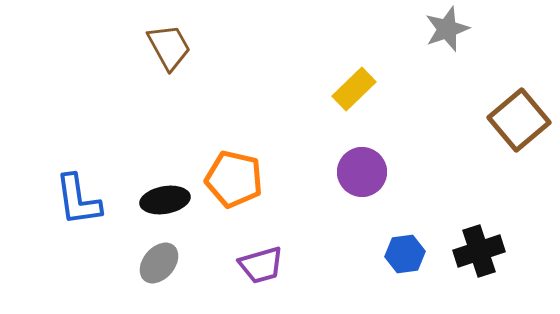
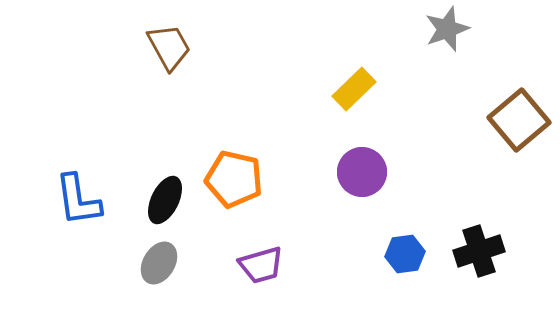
black ellipse: rotated 54 degrees counterclockwise
gray ellipse: rotated 9 degrees counterclockwise
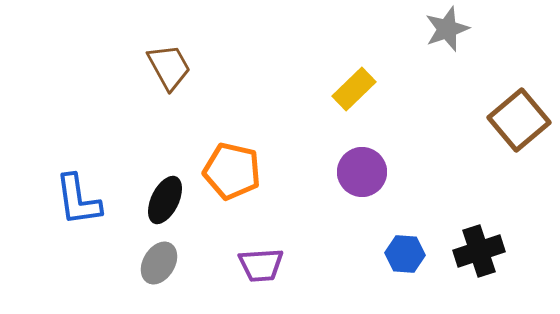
brown trapezoid: moved 20 px down
orange pentagon: moved 2 px left, 8 px up
blue hexagon: rotated 12 degrees clockwise
purple trapezoid: rotated 12 degrees clockwise
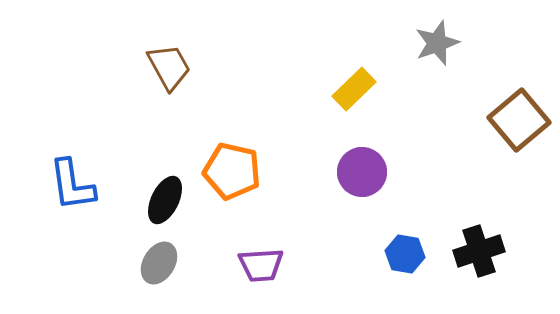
gray star: moved 10 px left, 14 px down
blue L-shape: moved 6 px left, 15 px up
blue hexagon: rotated 6 degrees clockwise
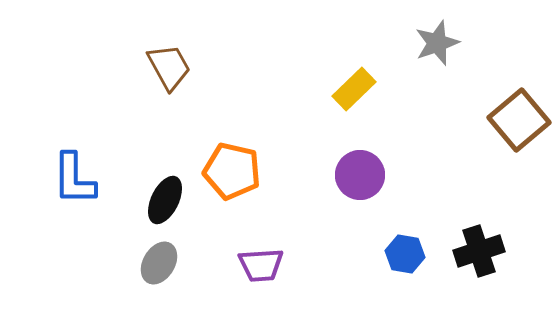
purple circle: moved 2 px left, 3 px down
blue L-shape: moved 2 px right, 6 px up; rotated 8 degrees clockwise
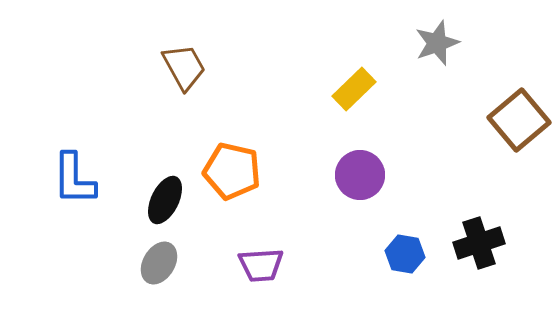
brown trapezoid: moved 15 px right
black cross: moved 8 px up
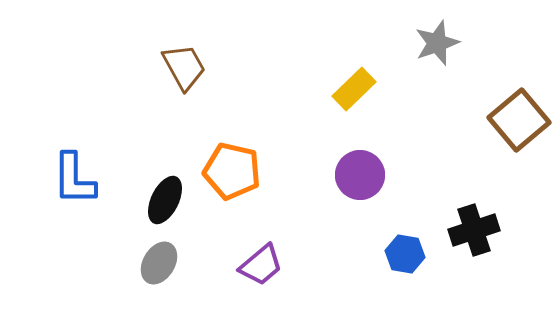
black cross: moved 5 px left, 13 px up
purple trapezoid: rotated 36 degrees counterclockwise
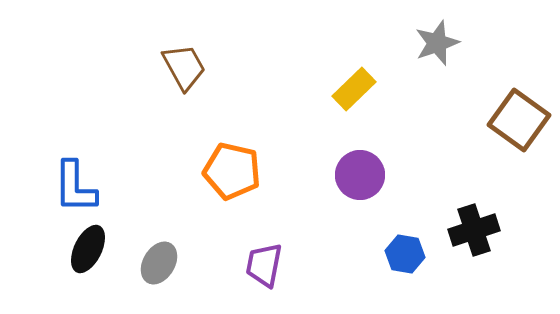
brown square: rotated 14 degrees counterclockwise
blue L-shape: moved 1 px right, 8 px down
black ellipse: moved 77 px left, 49 px down
purple trapezoid: moved 3 px right; rotated 141 degrees clockwise
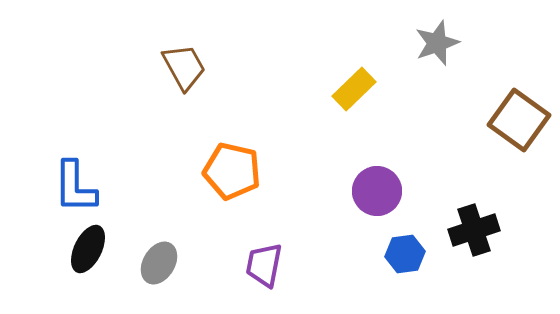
purple circle: moved 17 px right, 16 px down
blue hexagon: rotated 18 degrees counterclockwise
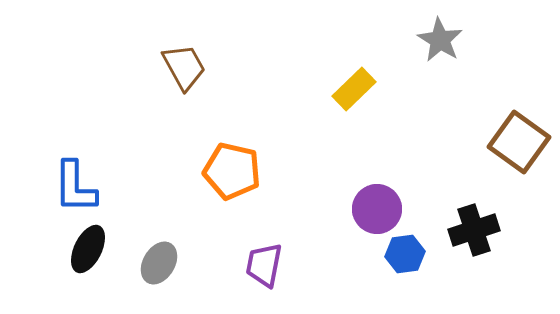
gray star: moved 3 px right, 3 px up; rotated 21 degrees counterclockwise
brown square: moved 22 px down
purple circle: moved 18 px down
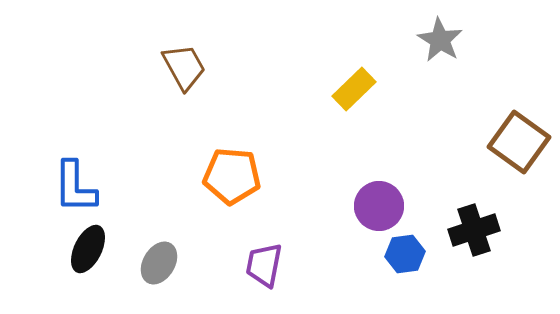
orange pentagon: moved 5 px down; rotated 8 degrees counterclockwise
purple circle: moved 2 px right, 3 px up
